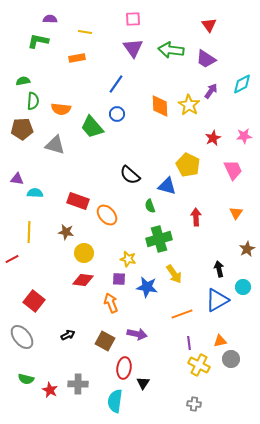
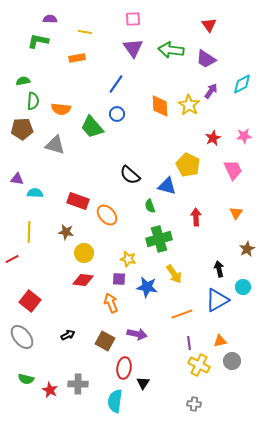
red square at (34, 301): moved 4 px left
gray circle at (231, 359): moved 1 px right, 2 px down
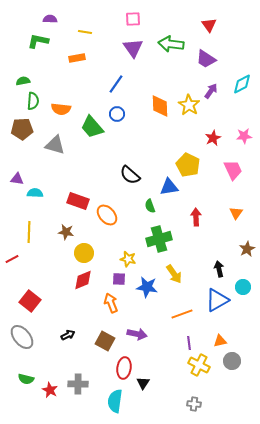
green arrow at (171, 50): moved 6 px up
blue triangle at (167, 186): moved 2 px right, 1 px down; rotated 24 degrees counterclockwise
red diamond at (83, 280): rotated 30 degrees counterclockwise
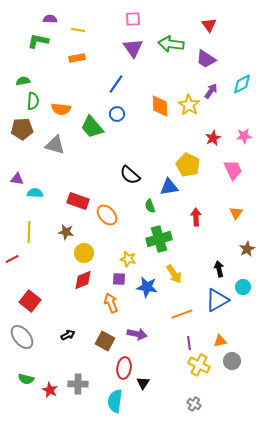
yellow line at (85, 32): moved 7 px left, 2 px up
gray cross at (194, 404): rotated 24 degrees clockwise
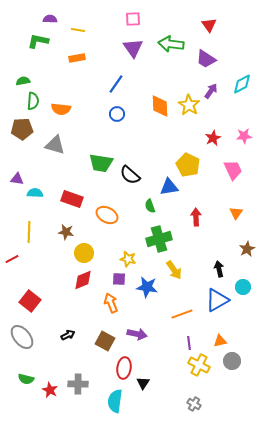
green trapezoid at (92, 127): moved 9 px right, 36 px down; rotated 40 degrees counterclockwise
red rectangle at (78, 201): moved 6 px left, 2 px up
orange ellipse at (107, 215): rotated 20 degrees counterclockwise
yellow arrow at (174, 274): moved 4 px up
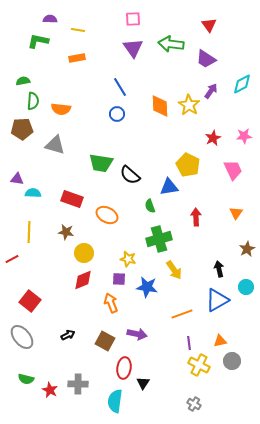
blue line at (116, 84): moved 4 px right, 3 px down; rotated 66 degrees counterclockwise
cyan semicircle at (35, 193): moved 2 px left
cyan circle at (243, 287): moved 3 px right
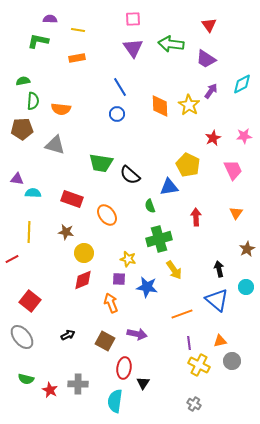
orange ellipse at (107, 215): rotated 25 degrees clockwise
blue triangle at (217, 300): rotated 50 degrees counterclockwise
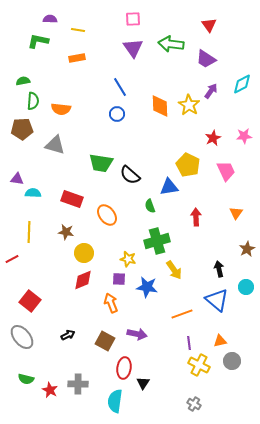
pink trapezoid at (233, 170): moved 7 px left, 1 px down
green cross at (159, 239): moved 2 px left, 2 px down
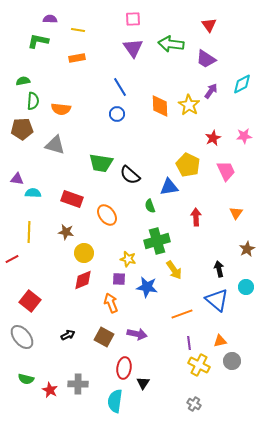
brown square at (105, 341): moved 1 px left, 4 px up
